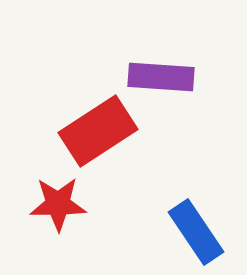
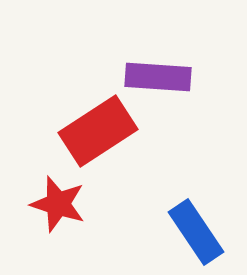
purple rectangle: moved 3 px left
red star: rotated 18 degrees clockwise
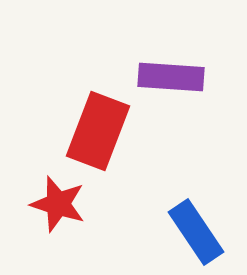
purple rectangle: moved 13 px right
red rectangle: rotated 36 degrees counterclockwise
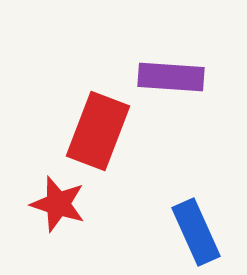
blue rectangle: rotated 10 degrees clockwise
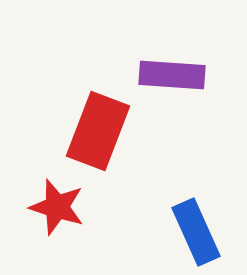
purple rectangle: moved 1 px right, 2 px up
red star: moved 1 px left, 3 px down
